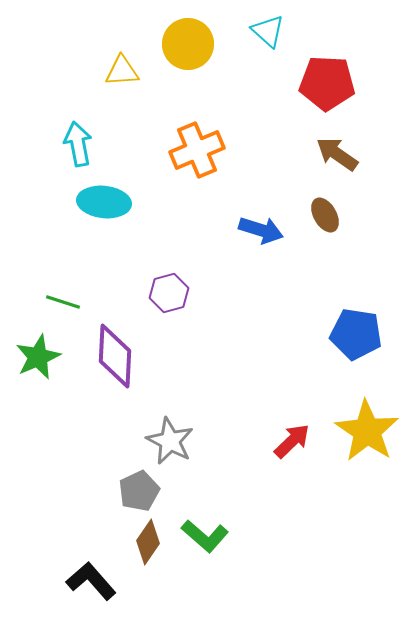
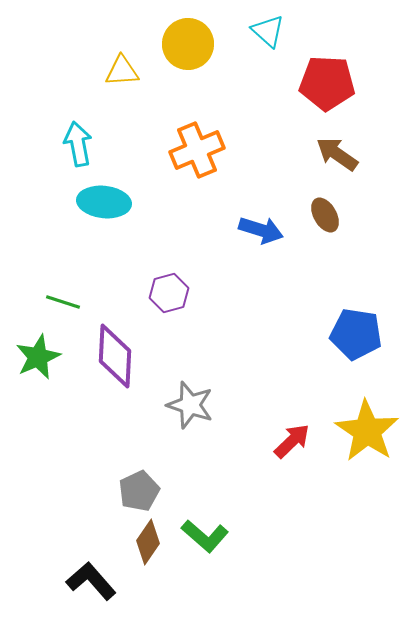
gray star: moved 20 px right, 36 px up; rotated 9 degrees counterclockwise
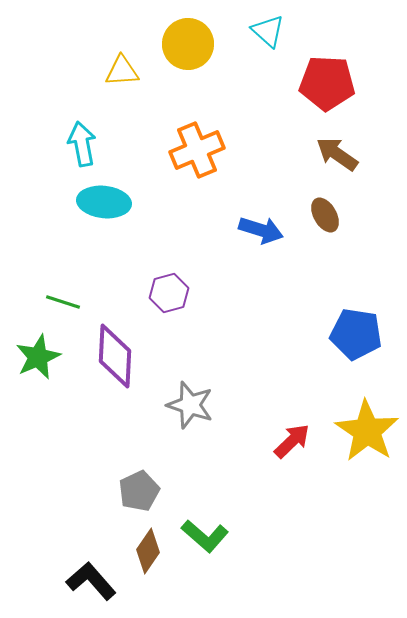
cyan arrow: moved 4 px right
brown diamond: moved 9 px down
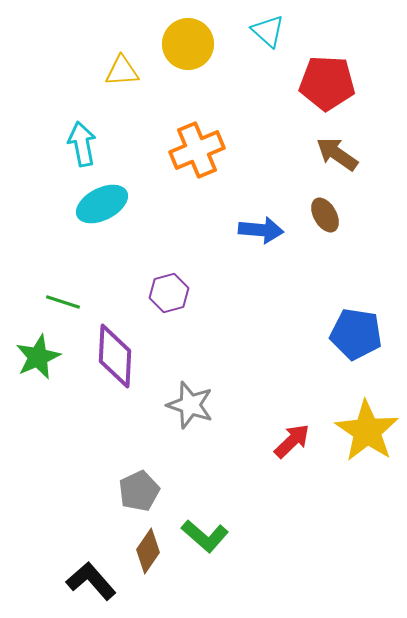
cyan ellipse: moved 2 px left, 2 px down; rotated 33 degrees counterclockwise
blue arrow: rotated 12 degrees counterclockwise
